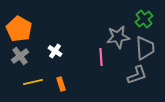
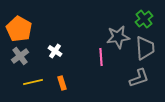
gray L-shape: moved 2 px right, 3 px down
orange rectangle: moved 1 px right, 1 px up
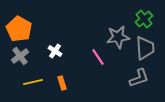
pink line: moved 3 px left; rotated 30 degrees counterclockwise
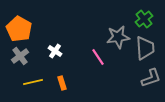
gray L-shape: moved 12 px right
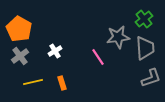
white cross: rotated 24 degrees clockwise
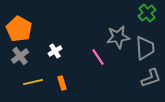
green cross: moved 3 px right, 6 px up
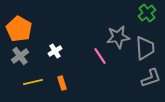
pink line: moved 2 px right, 1 px up
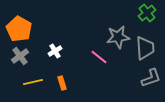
pink line: moved 1 px left, 1 px down; rotated 18 degrees counterclockwise
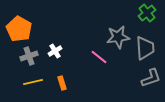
gray cross: moved 9 px right; rotated 18 degrees clockwise
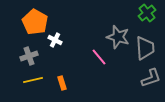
orange pentagon: moved 16 px right, 7 px up
gray star: rotated 25 degrees clockwise
white cross: moved 11 px up; rotated 32 degrees counterclockwise
pink line: rotated 12 degrees clockwise
yellow line: moved 2 px up
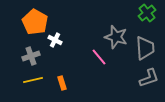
gray star: moved 2 px left
gray cross: moved 2 px right
gray L-shape: moved 2 px left
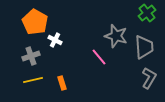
gray star: moved 1 px up
gray trapezoid: moved 1 px left, 1 px up
gray L-shape: rotated 40 degrees counterclockwise
